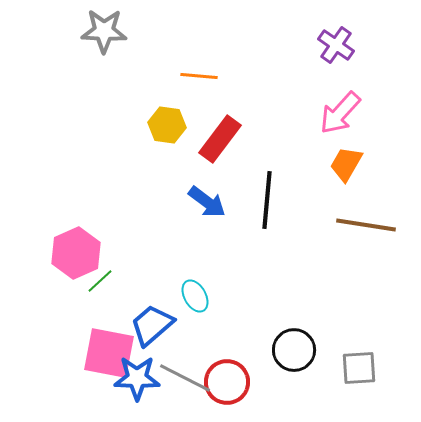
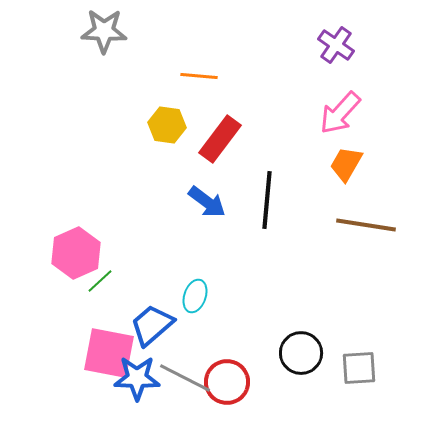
cyan ellipse: rotated 48 degrees clockwise
black circle: moved 7 px right, 3 px down
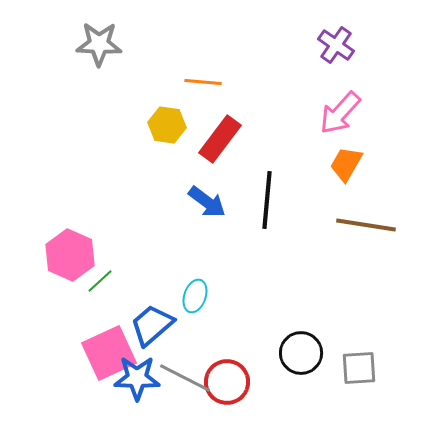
gray star: moved 5 px left, 13 px down
orange line: moved 4 px right, 6 px down
pink hexagon: moved 6 px left, 2 px down; rotated 12 degrees counterclockwise
pink square: rotated 36 degrees counterclockwise
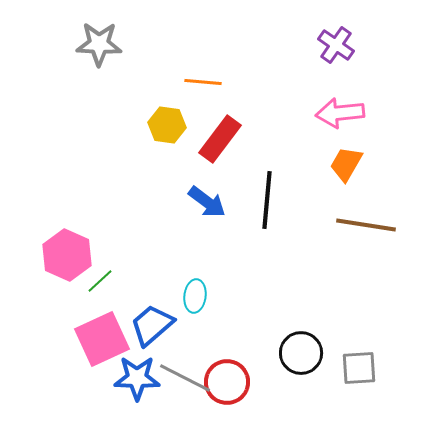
pink arrow: rotated 42 degrees clockwise
pink hexagon: moved 3 px left
cyan ellipse: rotated 12 degrees counterclockwise
pink square: moved 7 px left, 14 px up
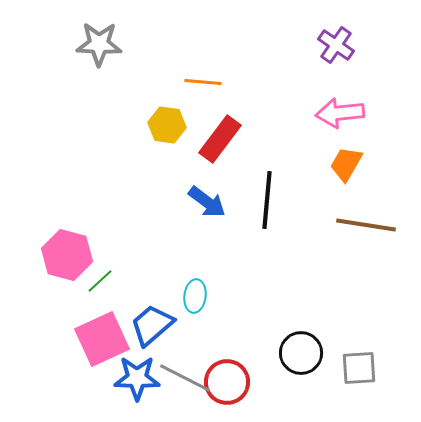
pink hexagon: rotated 9 degrees counterclockwise
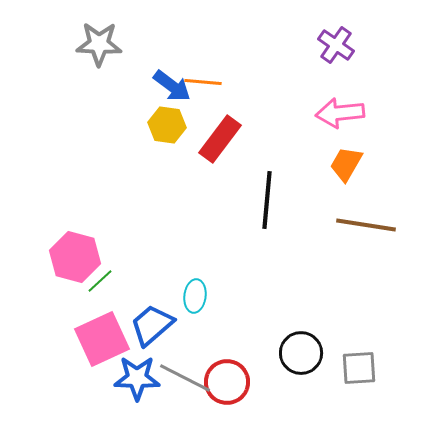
blue arrow: moved 35 px left, 116 px up
pink hexagon: moved 8 px right, 2 px down
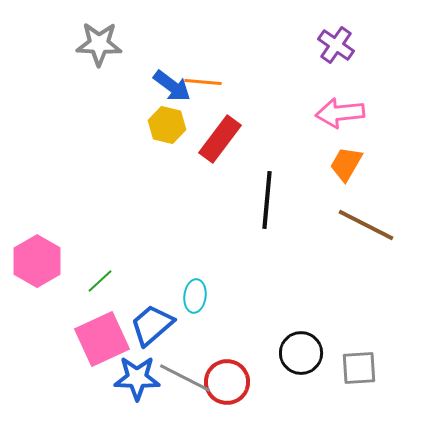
yellow hexagon: rotated 6 degrees clockwise
brown line: rotated 18 degrees clockwise
pink hexagon: moved 38 px left, 4 px down; rotated 15 degrees clockwise
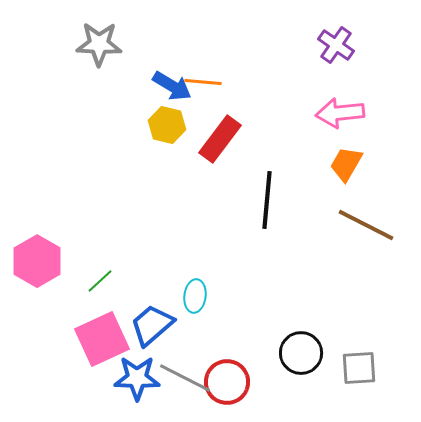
blue arrow: rotated 6 degrees counterclockwise
